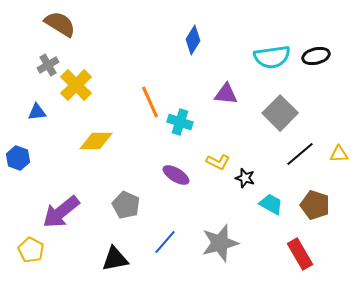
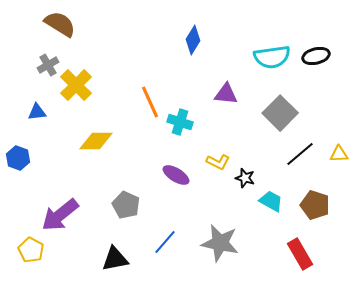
cyan trapezoid: moved 3 px up
purple arrow: moved 1 px left, 3 px down
gray star: rotated 27 degrees clockwise
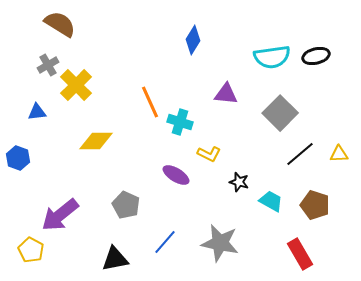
yellow L-shape: moved 9 px left, 8 px up
black star: moved 6 px left, 4 px down
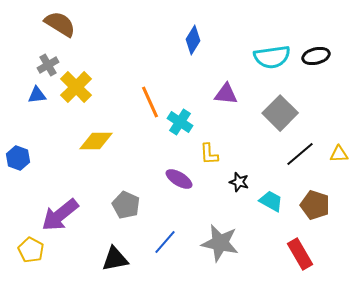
yellow cross: moved 2 px down
blue triangle: moved 17 px up
cyan cross: rotated 15 degrees clockwise
yellow L-shape: rotated 60 degrees clockwise
purple ellipse: moved 3 px right, 4 px down
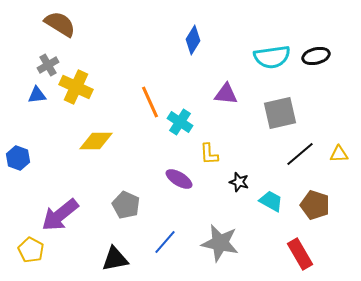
yellow cross: rotated 20 degrees counterclockwise
gray square: rotated 32 degrees clockwise
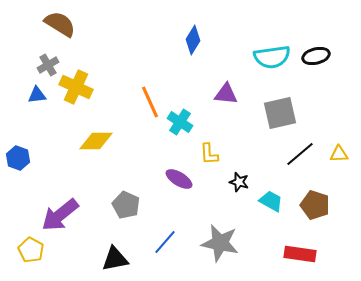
red rectangle: rotated 52 degrees counterclockwise
